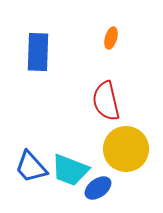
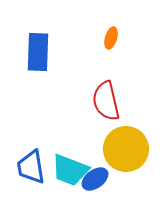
blue trapezoid: rotated 33 degrees clockwise
blue ellipse: moved 3 px left, 9 px up
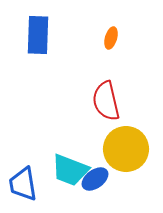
blue rectangle: moved 17 px up
blue trapezoid: moved 8 px left, 17 px down
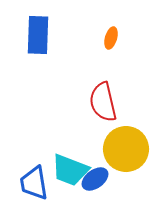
red semicircle: moved 3 px left, 1 px down
blue trapezoid: moved 11 px right, 1 px up
